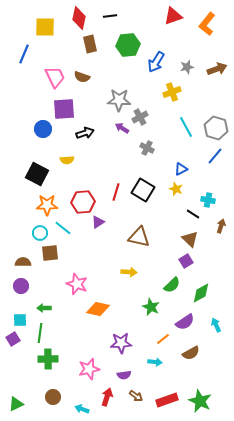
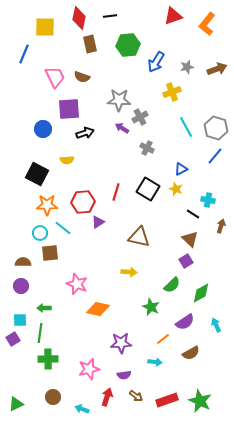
purple square at (64, 109): moved 5 px right
black square at (143, 190): moved 5 px right, 1 px up
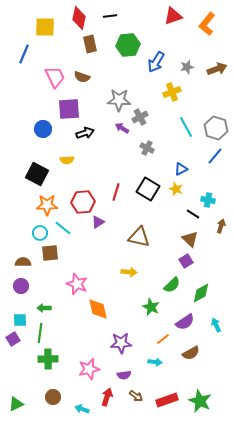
orange diamond at (98, 309): rotated 65 degrees clockwise
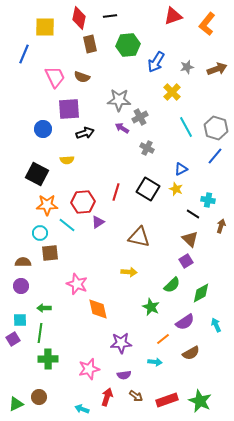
yellow cross at (172, 92): rotated 24 degrees counterclockwise
cyan line at (63, 228): moved 4 px right, 3 px up
brown circle at (53, 397): moved 14 px left
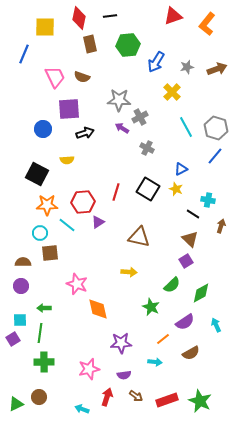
green cross at (48, 359): moved 4 px left, 3 px down
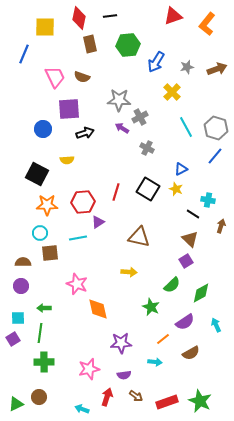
cyan line at (67, 225): moved 11 px right, 13 px down; rotated 48 degrees counterclockwise
cyan square at (20, 320): moved 2 px left, 2 px up
red rectangle at (167, 400): moved 2 px down
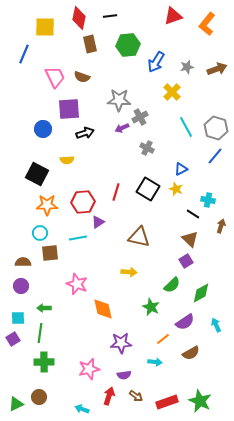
purple arrow at (122, 128): rotated 56 degrees counterclockwise
orange diamond at (98, 309): moved 5 px right
red arrow at (107, 397): moved 2 px right, 1 px up
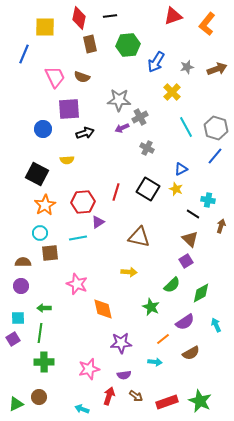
orange star at (47, 205): moved 2 px left; rotated 30 degrees counterclockwise
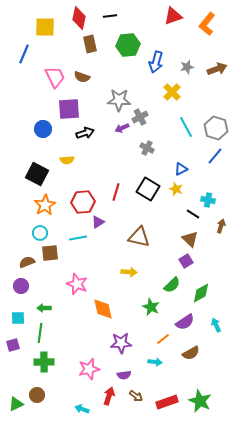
blue arrow at (156, 62): rotated 15 degrees counterclockwise
brown semicircle at (23, 262): moved 4 px right; rotated 21 degrees counterclockwise
purple square at (13, 339): moved 6 px down; rotated 16 degrees clockwise
brown circle at (39, 397): moved 2 px left, 2 px up
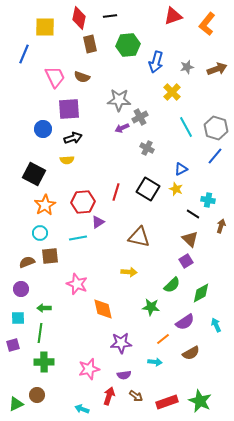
black arrow at (85, 133): moved 12 px left, 5 px down
black square at (37, 174): moved 3 px left
brown square at (50, 253): moved 3 px down
purple circle at (21, 286): moved 3 px down
green star at (151, 307): rotated 18 degrees counterclockwise
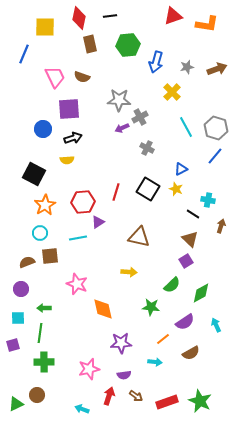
orange L-shape at (207, 24): rotated 120 degrees counterclockwise
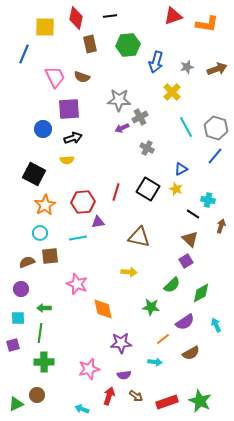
red diamond at (79, 18): moved 3 px left
purple triangle at (98, 222): rotated 24 degrees clockwise
